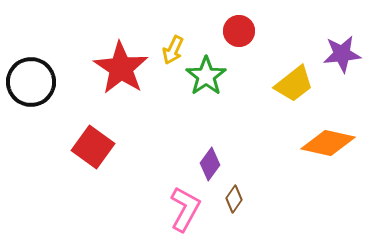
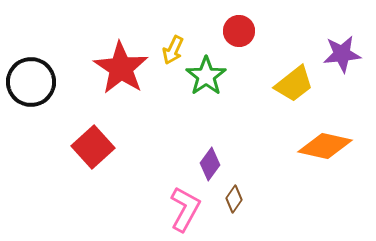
orange diamond: moved 3 px left, 3 px down
red square: rotated 12 degrees clockwise
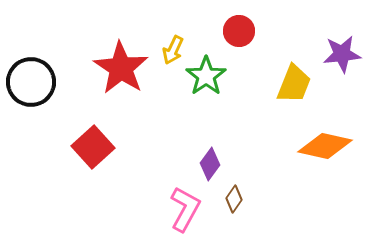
yellow trapezoid: rotated 30 degrees counterclockwise
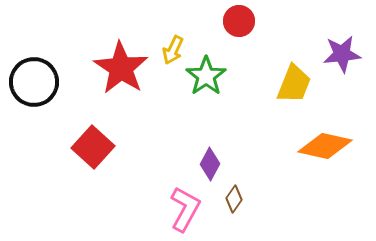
red circle: moved 10 px up
black circle: moved 3 px right
red square: rotated 6 degrees counterclockwise
purple diamond: rotated 8 degrees counterclockwise
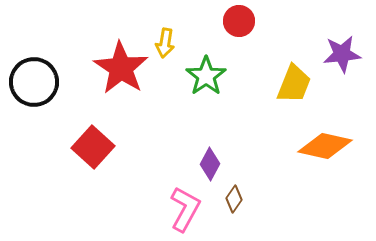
yellow arrow: moved 8 px left, 7 px up; rotated 16 degrees counterclockwise
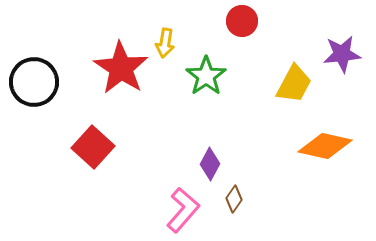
red circle: moved 3 px right
yellow trapezoid: rotated 6 degrees clockwise
pink L-shape: moved 2 px left, 1 px down; rotated 12 degrees clockwise
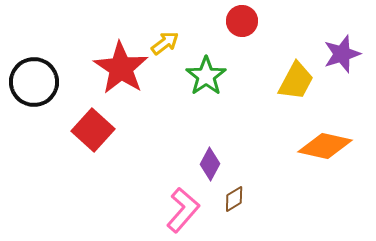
yellow arrow: rotated 136 degrees counterclockwise
purple star: rotated 12 degrees counterclockwise
yellow trapezoid: moved 2 px right, 3 px up
red square: moved 17 px up
brown diamond: rotated 24 degrees clockwise
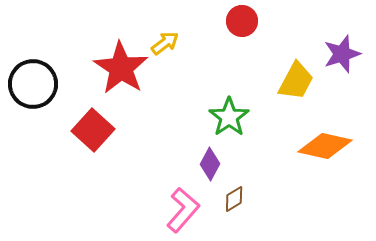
green star: moved 23 px right, 41 px down
black circle: moved 1 px left, 2 px down
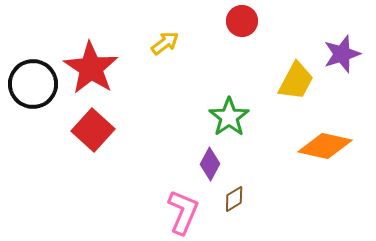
red star: moved 30 px left
pink L-shape: moved 2 px down; rotated 18 degrees counterclockwise
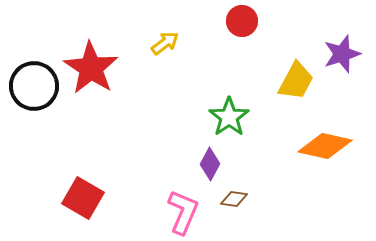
black circle: moved 1 px right, 2 px down
red square: moved 10 px left, 68 px down; rotated 12 degrees counterclockwise
brown diamond: rotated 40 degrees clockwise
